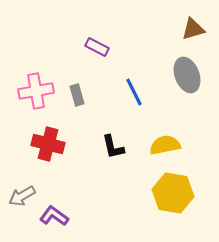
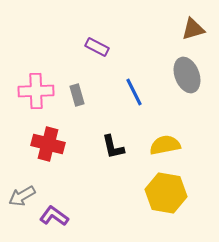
pink cross: rotated 8 degrees clockwise
yellow hexagon: moved 7 px left
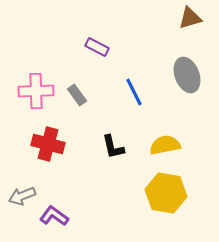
brown triangle: moved 3 px left, 11 px up
gray rectangle: rotated 20 degrees counterclockwise
gray arrow: rotated 8 degrees clockwise
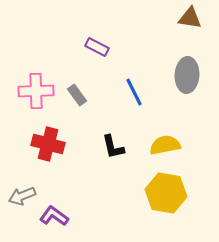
brown triangle: rotated 25 degrees clockwise
gray ellipse: rotated 24 degrees clockwise
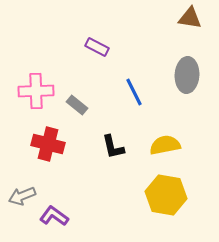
gray rectangle: moved 10 px down; rotated 15 degrees counterclockwise
yellow hexagon: moved 2 px down
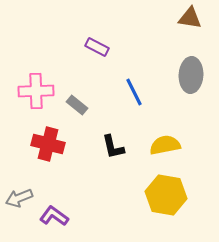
gray ellipse: moved 4 px right
gray arrow: moved 3 px left, 2 px down
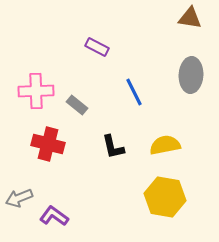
yellow hexagon: moved 1 px left, 2 px down
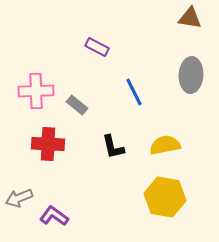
red cross: rotated 12 degrees counterclockwise
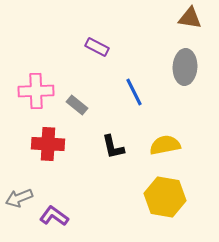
gray ellipse: moved 6 px left, 8 px up
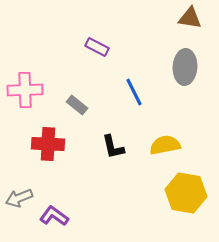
pink cross: moved 11 px left, 1 px up
yellow hexagon: moved 21 px right, 4 px up
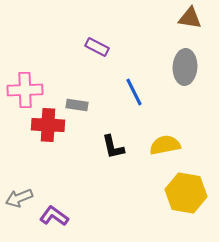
gray rectangle: rotated 30 degrees counterclockwise
red cross: moved 19 px up
